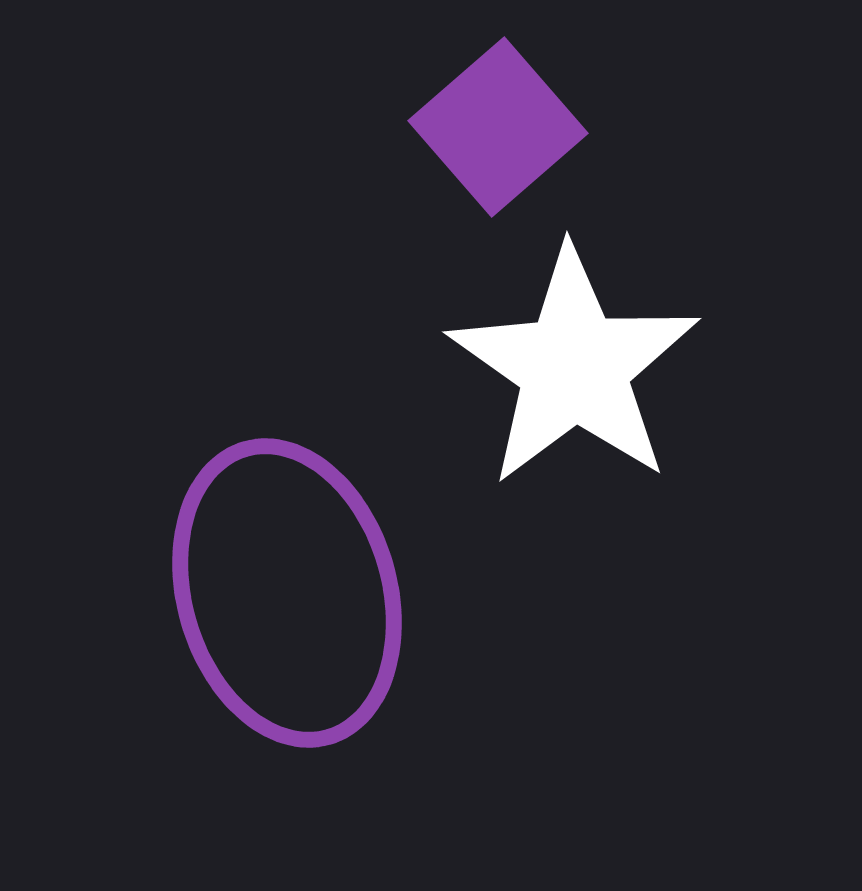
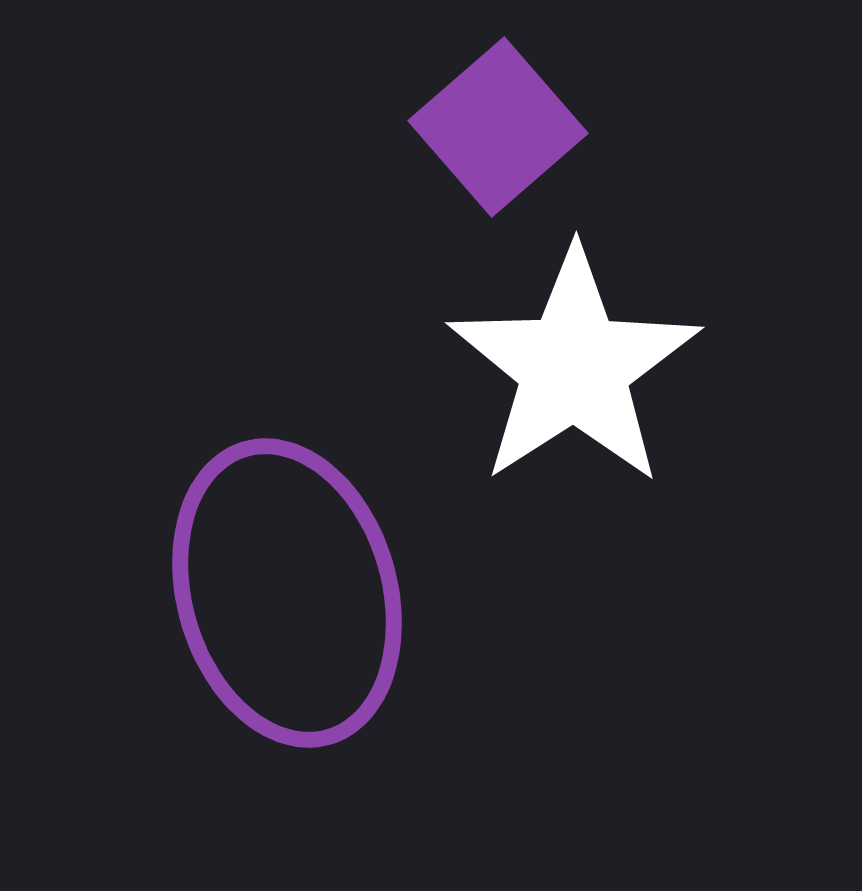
white star: rotated 4 degrees clockwise
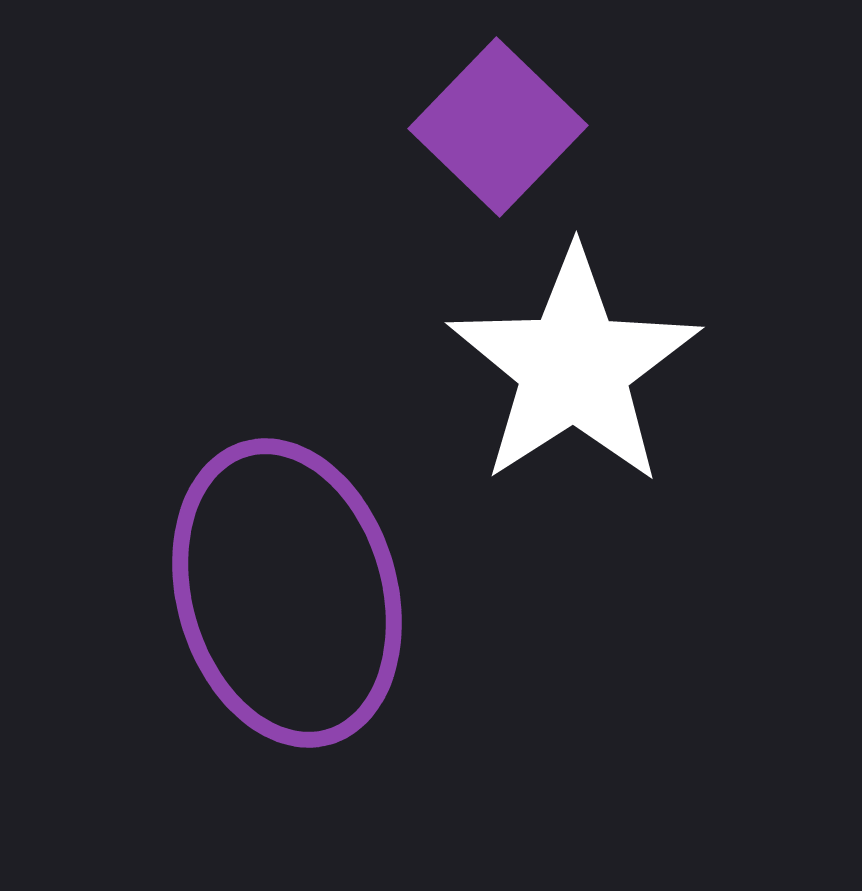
purple square: rotated 5 degrees counterclockwise
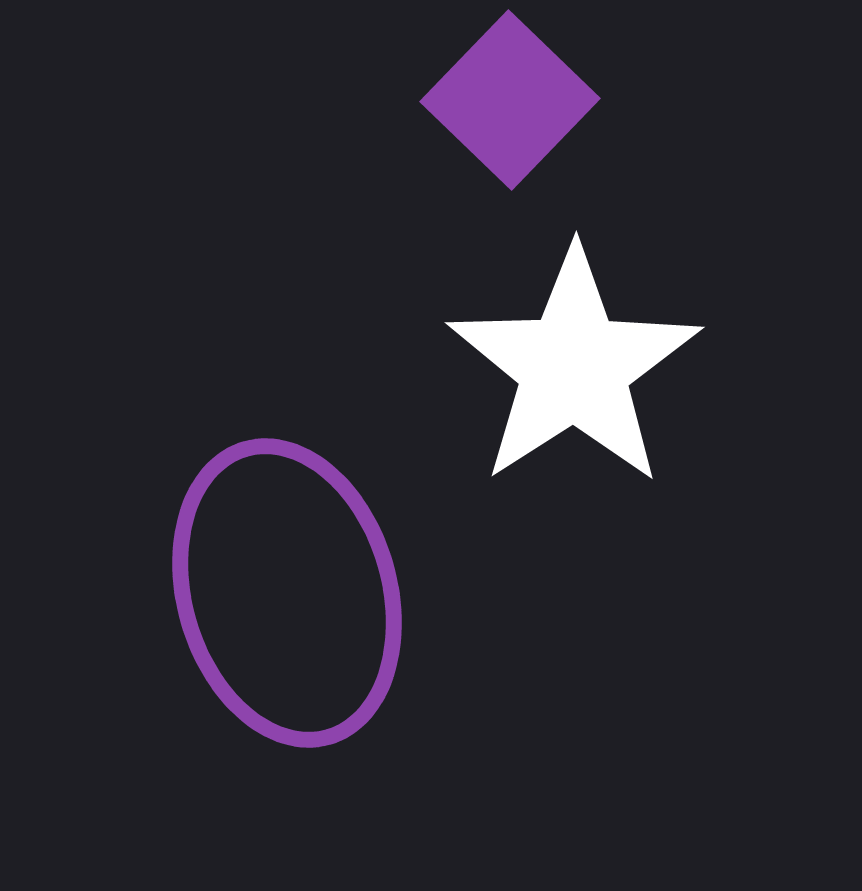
purple square: moved 12 px right, 27 px up
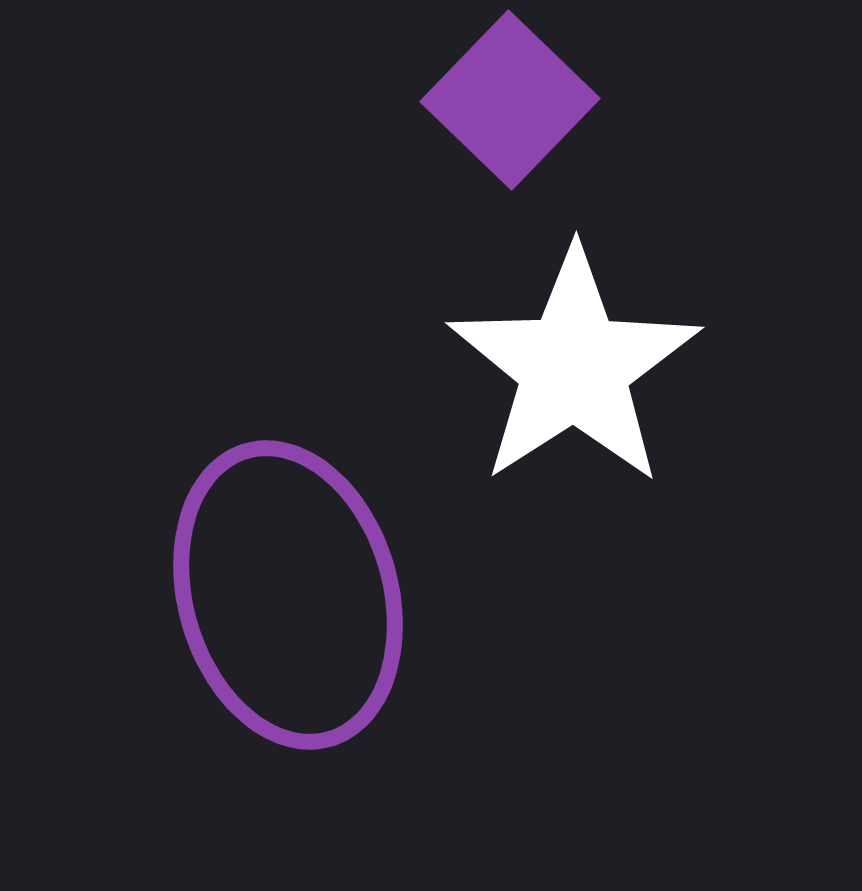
purple ellipse: moved 1 px right, 2 px down
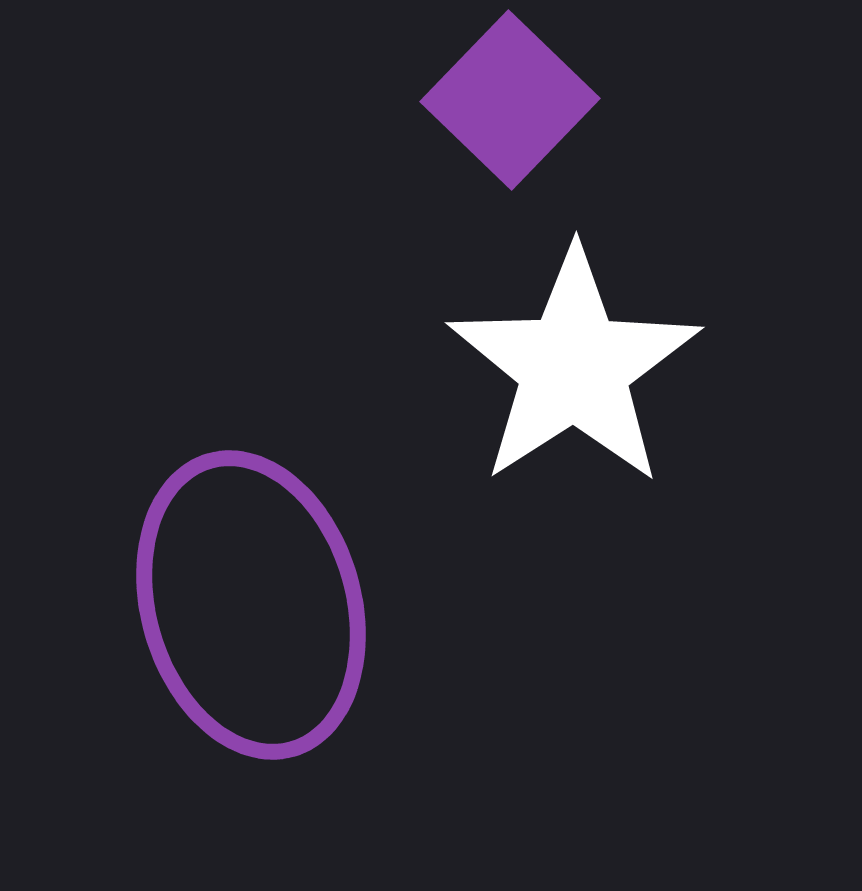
purple ellipse: moved 37 px left, 10 px down
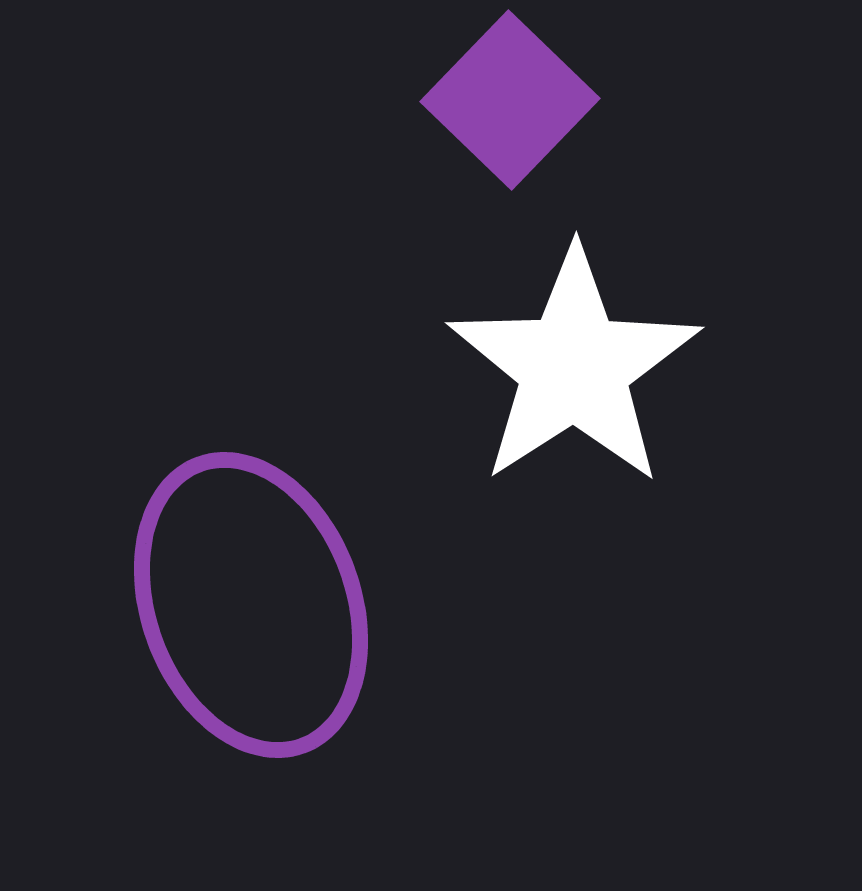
purple ellipse: rotated 4 degrees counterclockwise
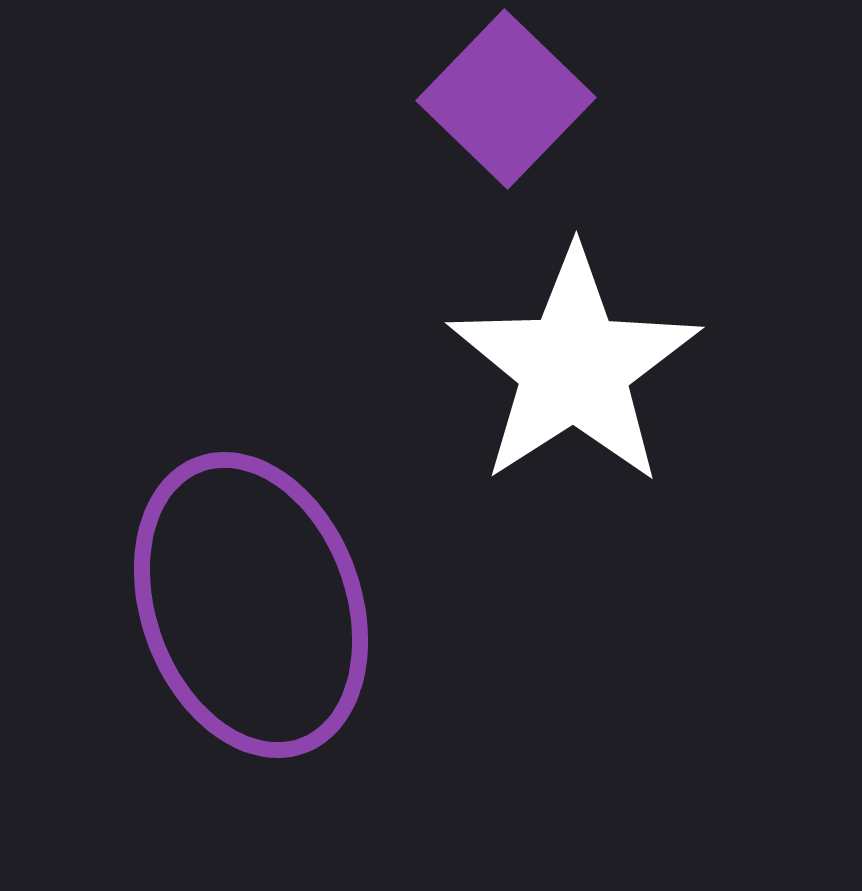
purple square: moved 4 px left, 1 px up
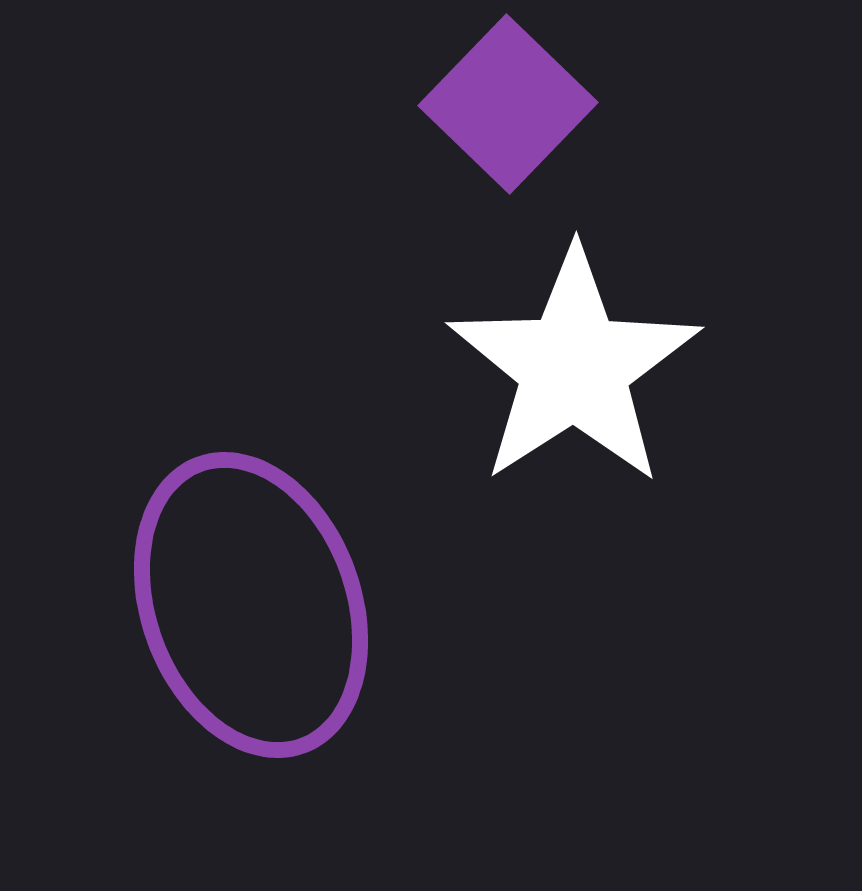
purple square: moved 2 px right, 5 px down
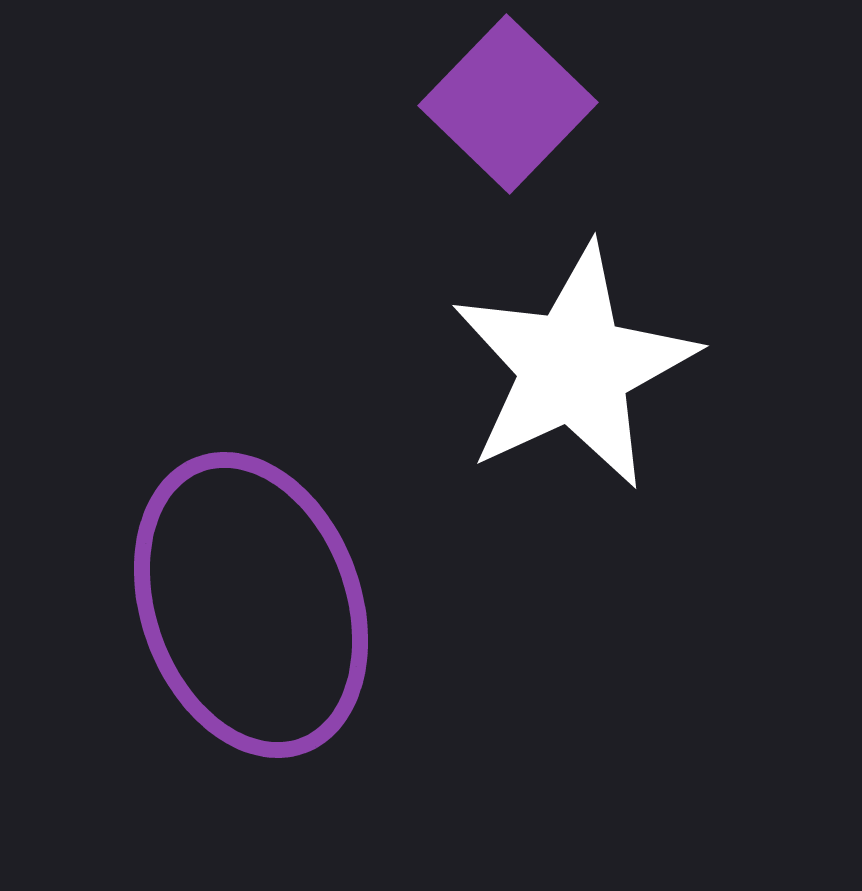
white star: rotated 8 degrees clockwise
